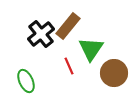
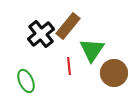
green triangle: moved 1 px right, 1 px down
red line: rotated 18 degrees clockwise
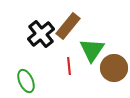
brown circle: moved 5 px up
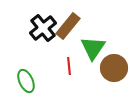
black cross: moved 2 px right, 6 px up
green triangle: moved 1 px right, 2 px up
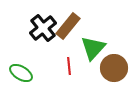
green triangle: rotated 8 degrees clockwise
green ellipse: moved 5 px left, 8 px up; rotated 35 degrees counterclockwise
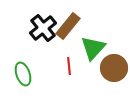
green ellipse: moved 2 px right, 1 px down; rotated 40 degrees clockwise
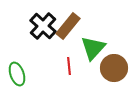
black cross: moved 2 px up; rotated 8 degrees counterclockwise
green ellipse: moved 6 px left
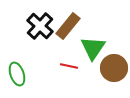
black cross: moved 3 px left
green triangle: rotated 8 degrees counterclockwise
red line: rotated 72 degrees counterclockwise
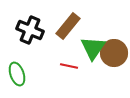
black cross: moved 10 px left, 4 px down; rotated 20 degrees counterclockwise
brown circle: moved 15 px up
